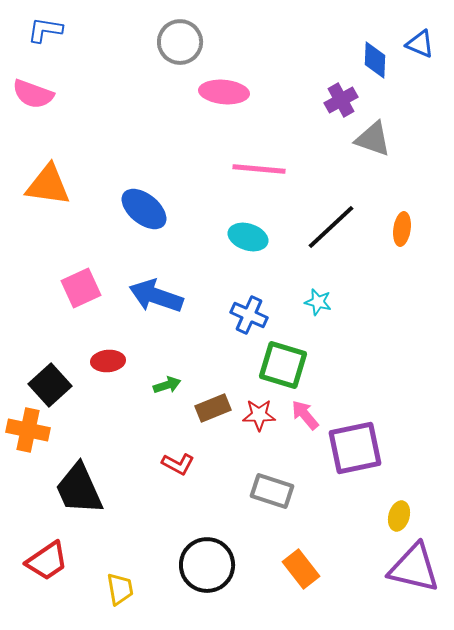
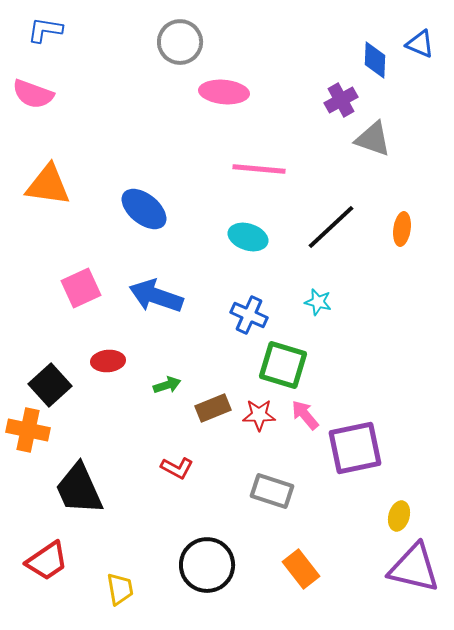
red L-shape: moved 1 px left, 4 px down
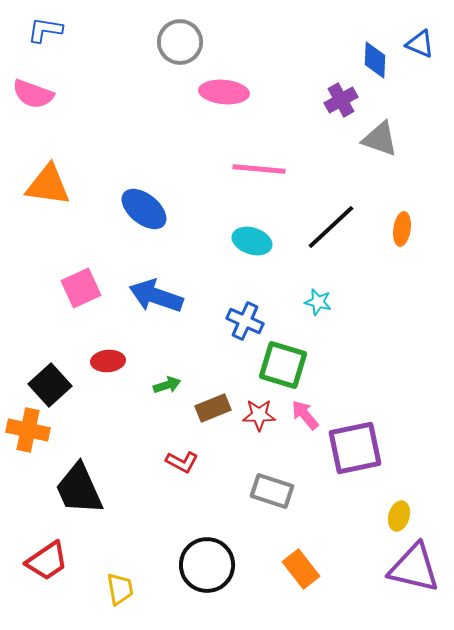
gray triangle: moved 7 px right
cyan ellipse: moved 4 px right, 4 px down
blue cross: moved 4 px left, 6 px down
red L-shape: moved 5 px right, 6 px up
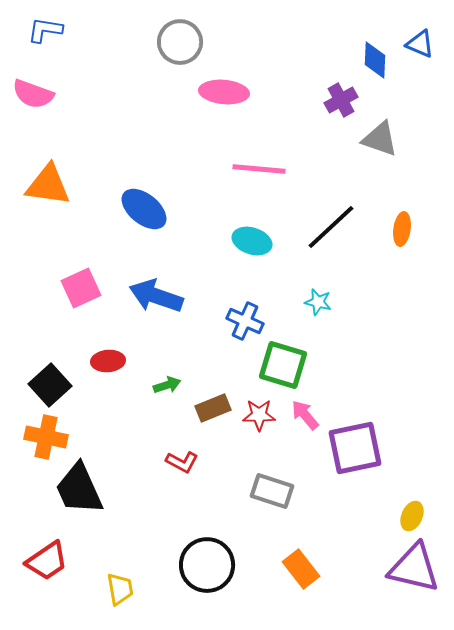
orange cross: moved 18 px right, 7 px down
yellow ellipse: moved 13 px right; rotated 8 degrees clockwise
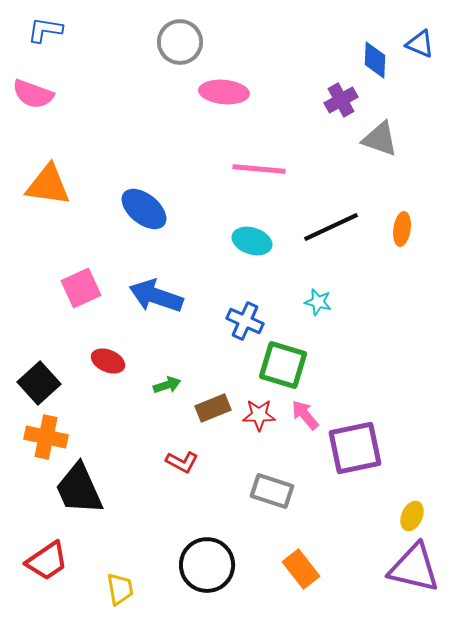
black line: rotated 18 degrees clockwise
red ellipse: rotated 28 degrees clockwise
black square: moved 11 px left, 2 px up
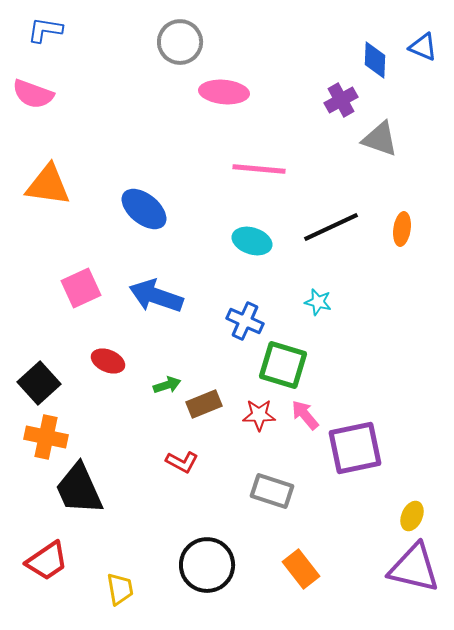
blue triangle: moved 3 px right, 3 px down
brown rectangle: moved 9 px left, 4 px up
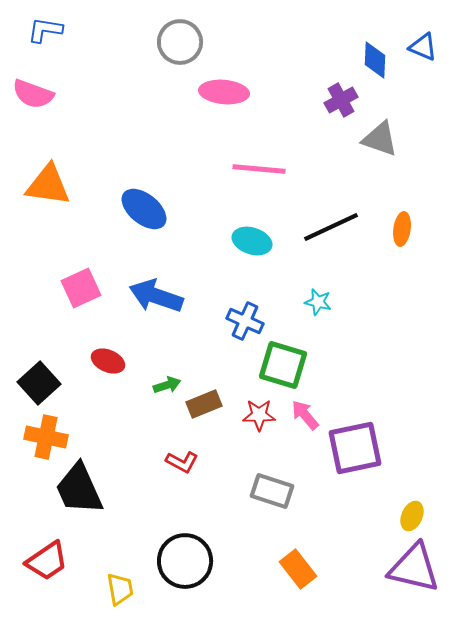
black circle: moved 22 px left, 4 px up
orange rectangle: moved 3 px left
